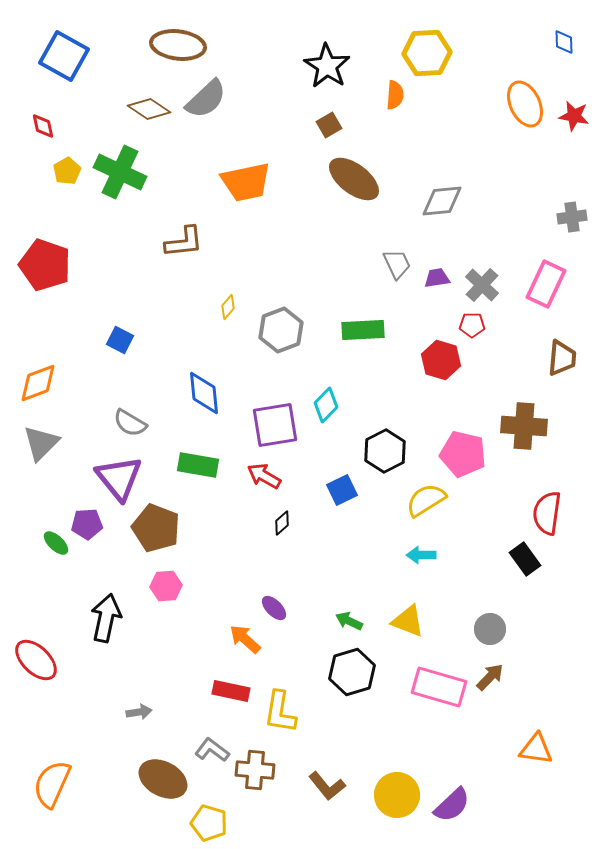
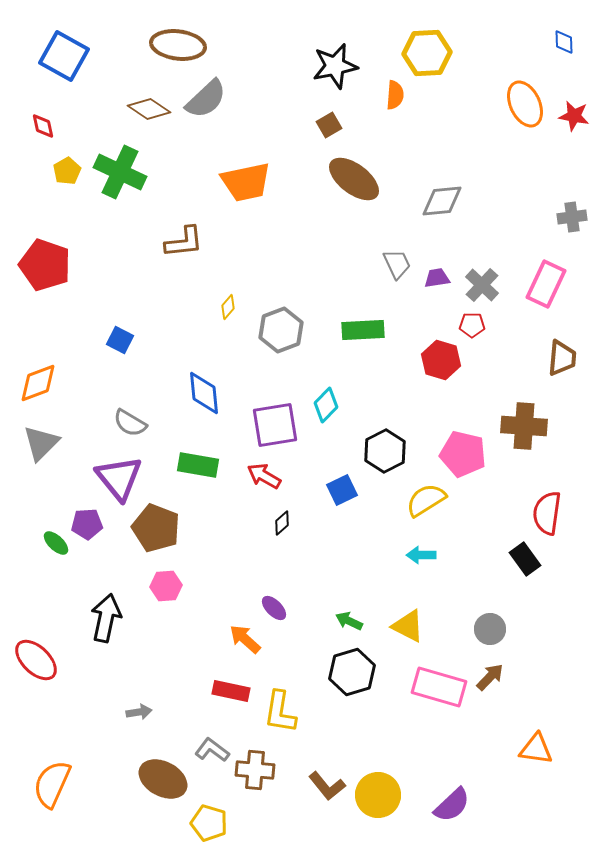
black star at (327, 66): moved 8 px right; rotated 27 degrees clockwise
yellow triangle at (408, 621): moved 5 px down; rotated 6 degrees clockwise
yellow circle at (397, 795): moved 19 px left
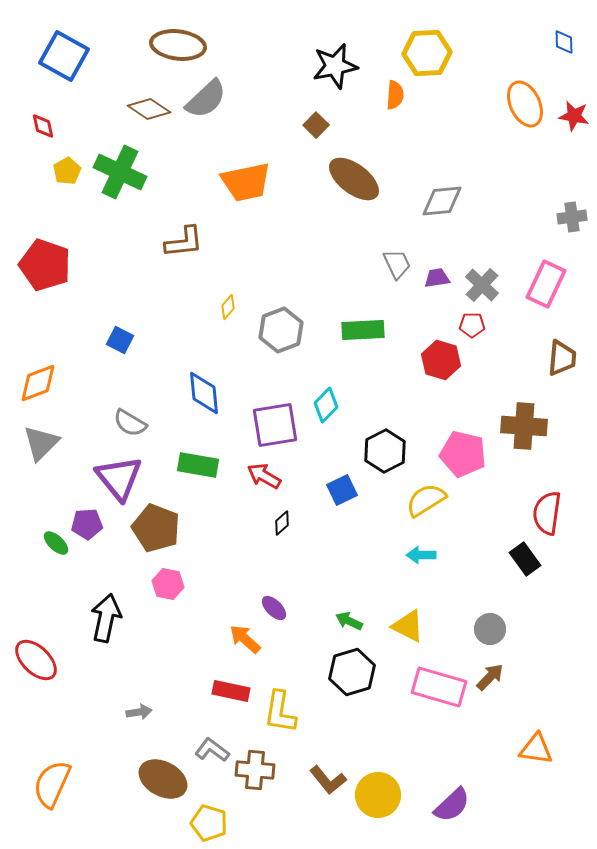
brown square at (329, 125): moved 13 px left; rotated 15 degrees counterclockwise
pink hexagon at (166, 586): moved 2 px right, 2 px up; rotated 16 degrees clockwise
brown L-shape at (327, 786): moved 1 px right, 6 px up
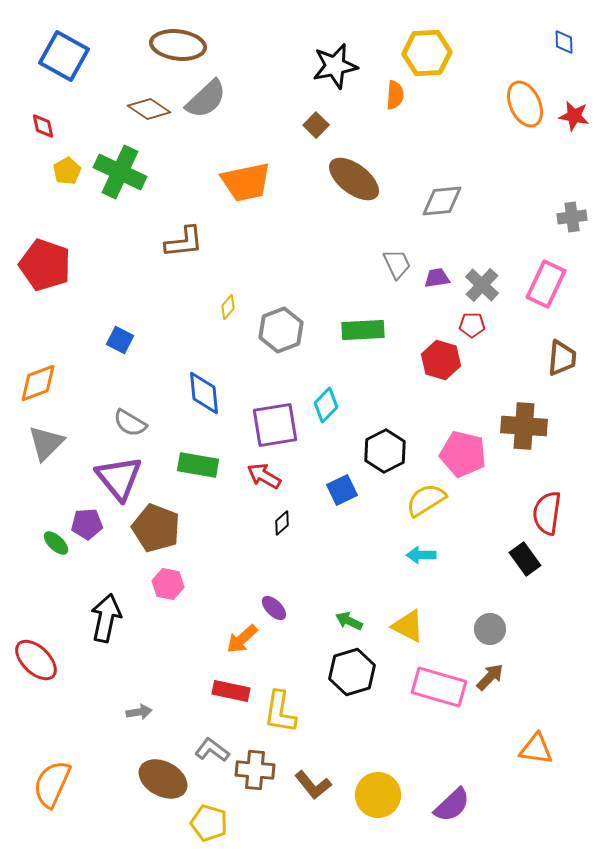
gray triangle at (41, 443): moved 5 px right
orange arrow at (245, 639): moved 3 px left; rotated 84 degrees counterclockwise
brown L-shape at (328, 780): moved 15 px left, 5 px down
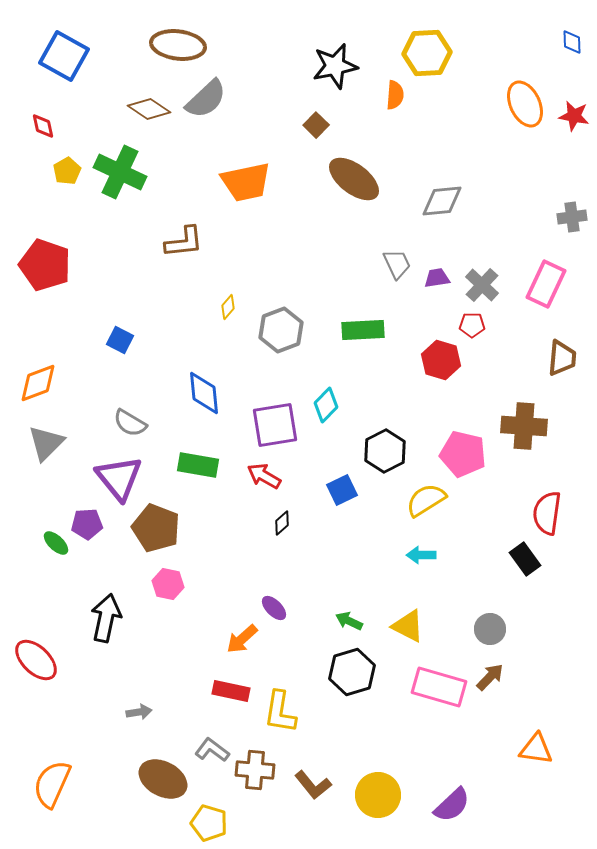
blue diamond at (564, 42): moved 8 px right
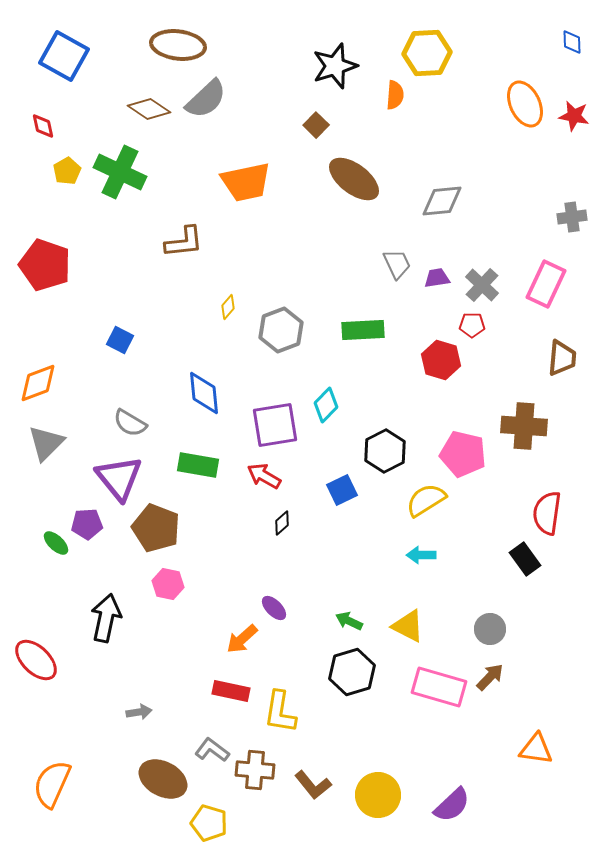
black star at (335, 66): rotated 6 degrees counterclockwise
